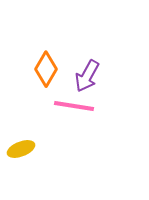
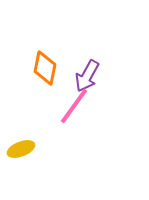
orange diamond: moved 1 px left, 1 px up; rotated 20 degrees counterclockwise
pink line: rotated 63 degrees counterclockwise
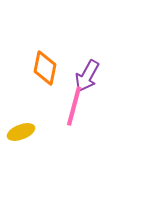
pink line: rotated 21 degrees counterclockwise
yellow ellipse: moved 17 px up
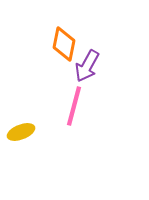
orange diamond: moved 19 px right, 24 px up
purple arrow: moved 10 px up
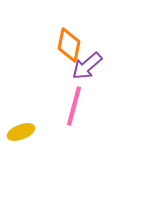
orange diamond: moved 5 px right, 1 px down
purple arrow: rotated 20 degrees clockwise
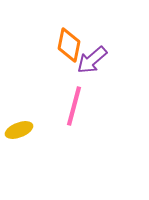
purple arrow: moved 5 px right, 6 px up
yellow ellipse: moved 2 px left, 2 px up
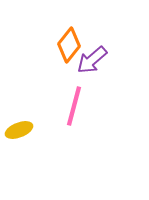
orange diamond: rotated 28 degrees clockwise
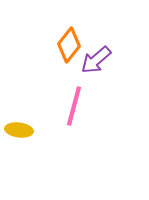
purple arrow: moved 4 px right
yellow ellipse: rotated 28 degrees clockwise
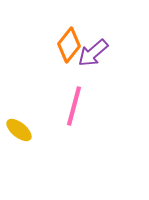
purple arrow: moved 3 px left, 7 px up
yellow ellipse: rotated 32 degrees clockwise
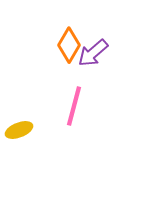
orange diamond: rotated 8 degrees counterclockwise
yellow ellipse: rotated 60 degrees counterclockwise
